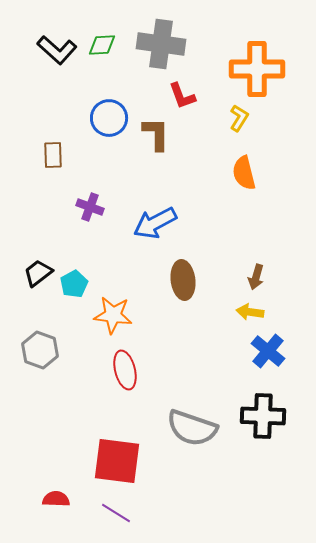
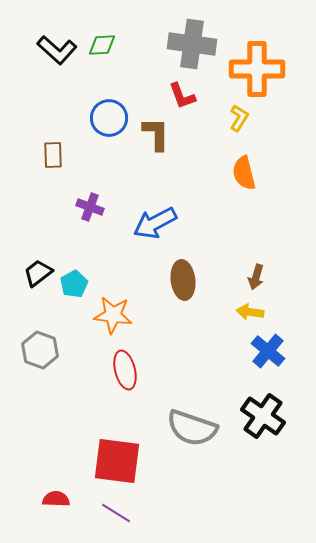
gray cross: moved 31 px right
black cross: rotated 33 degrees clockwise
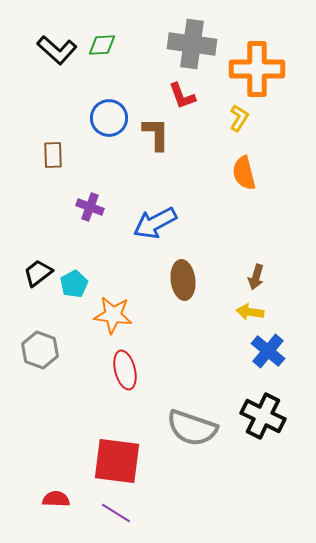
black cross: rotated 9 degrees counterclockwise
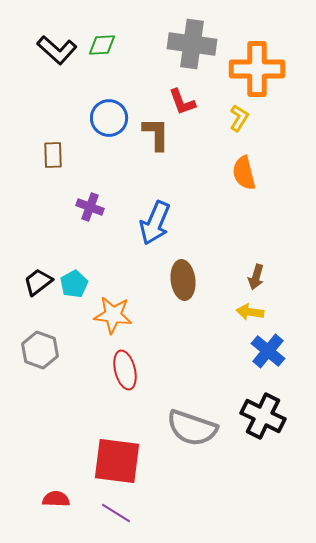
red L-shape: moved 6 px down
blue arrow: rotated 39 degrees counterclockwise
black trapezoid: moved 9 px down
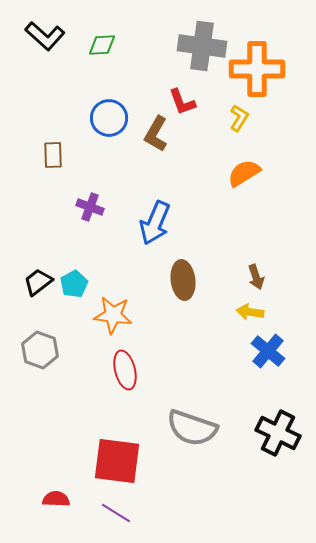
gray cross: moved 10 px right, 2 px down
black L-shape: moved 12 px left, 14 px up
brown L-shape: rotated 150 degrees counterclockwise
orange semicircle: rotated 72 degrees clockwise
brown arrow: rotated 35 degrees counterclockwise
black cross: moved 15 px right, 17 px down
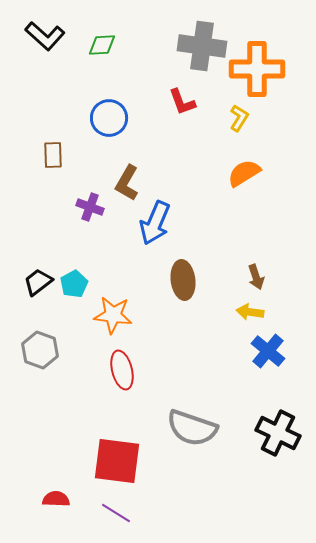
brown L-shape: moved 29 px left, 49 px down
red ellipse: moved 3 px left
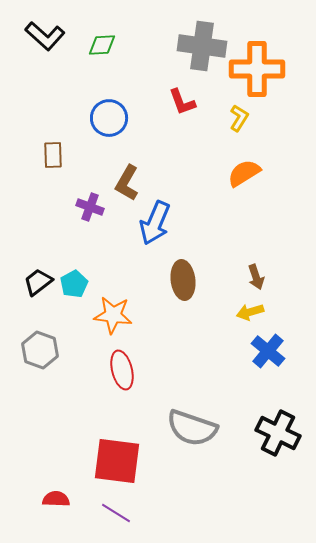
yellow arrow: rotated 24 degrees counterclockwise
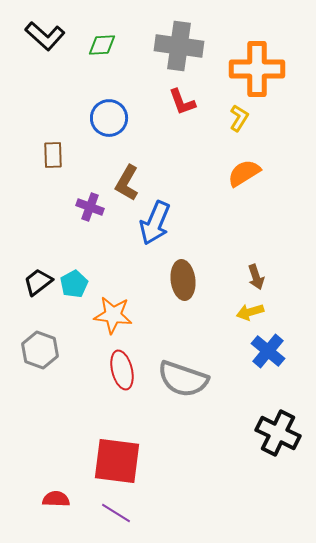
gray cross: moved 23 px left
gray semicircle: moved 9 px left, 49 px up
